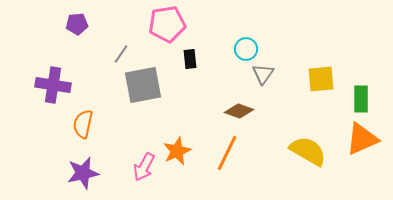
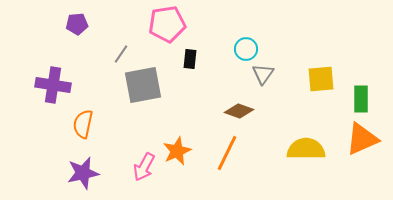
black rectangle: rotated 12 degrees clockwise
yellow semicircle: moved 2 px left, 2 px up; rotated 30 degrees counterclockwise
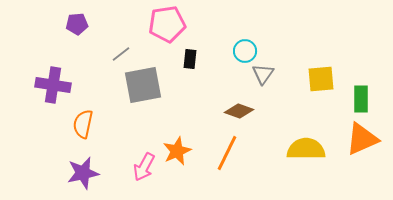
cyan circle: moved 1 px left, 2 px down
gray line: rotated 18 degrees clockwise
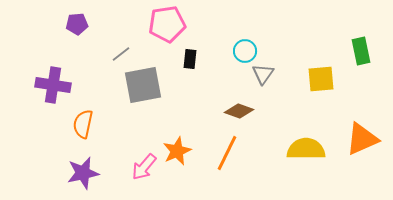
green rectangle: moved 48 px up; rotated 12 degrees counterclockwise
pink arrow: rotated 12 degrees clockwise
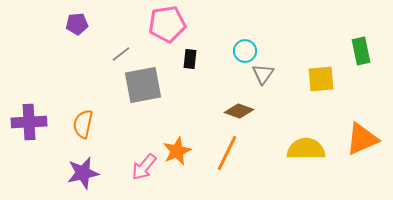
purple cross: moved 24 px left, 37 px down; rotated 12 degrees counterclockwise
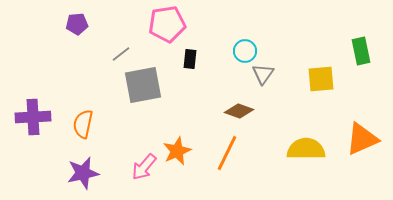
purple cross: moved 4 px right, 5 px up
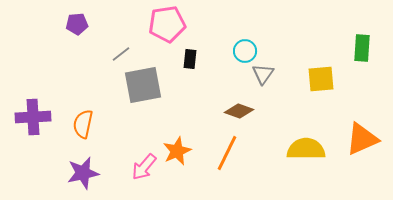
green rectangle: moved 1 px right, 3 px up; rotated 16 degrees clockwise
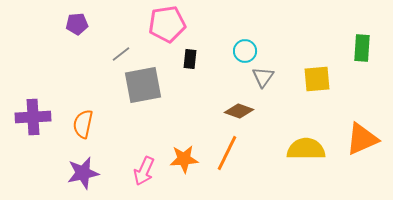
gray triangle: moved 3 px down
yellow square: moved 4 px left
orange star: moved 7 px right, 8 px down; rotated 20 degrees clockwise
pink arrow: moved 4 px down; rotated 16 degrees counterclockwise
